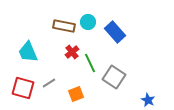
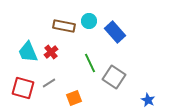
cyan circle: moved 1 px right, 1 px up
red cross: moved 21 px left
orange square: moved 2 px left, 4 px down
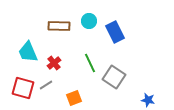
brown rectangle: moved 5 px left; rotated 10 degrees counterclockwise
blue rectangle: rotated 15 degrees clockwise
red cross: moved 3 px right, 11 px down
gray line: moved 3 px left, 2 px down
blue star: rotated 16 degrees counterclockwise
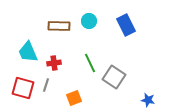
blue rectangle: moved 11 px right, 7 px up
red cross: rotated 32 degrees clockwise
gray line: rotated 40 degrees counterclockwise
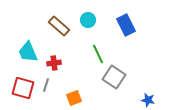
cyan circle: moved 1 px left, 1 px up
brown rectangle: rotated 40 degrees clockwise
green line: moved 8 px right, 9 px up
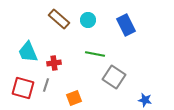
brown rectangle: moved 7 px up
green line: moved 3 px left; rotated 54 degrees counterclockwise
blue star: moved 3 px left
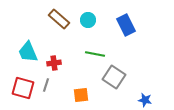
orange square: moved 7 px right, 3 px up; rotated 14 degrees clockwise
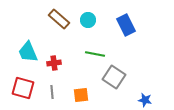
gray line: moved 6 px right, 7 px down; rotated 24 degrees counterclockwise
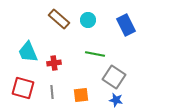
blue star: moved 29 px left
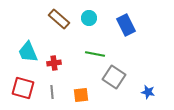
cyan circle: moved 1 px right, 2 px up
blue star: moved 32 px right, 8 px up
